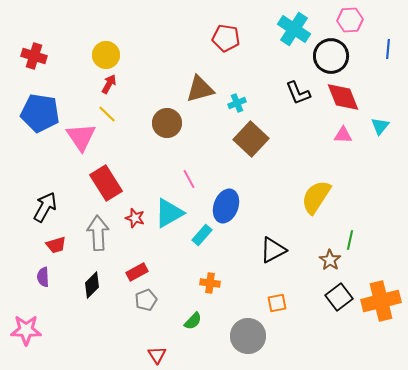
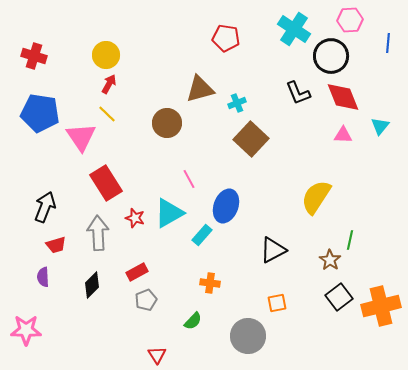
blue line at (388, 49): moved 6 px up
black arrow at (45, 207): rotated 8 degrees counterclockwise
orange cross at (381, 301): moved 5 px down
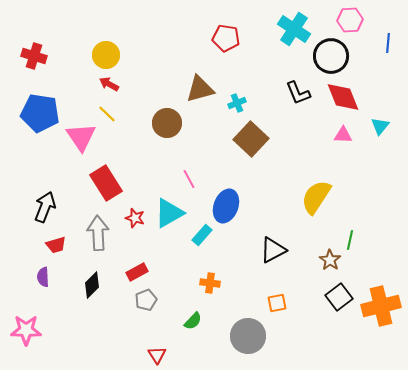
red arrow at (109, 84): rotated 90 degrees counterclockwise
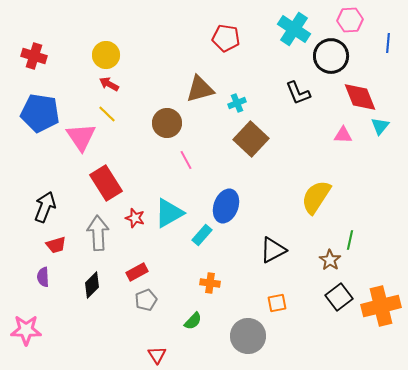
red diamond at (343, 97): moved 17 px right
pink line at (189, 179): moved 3 px left, 19 px up
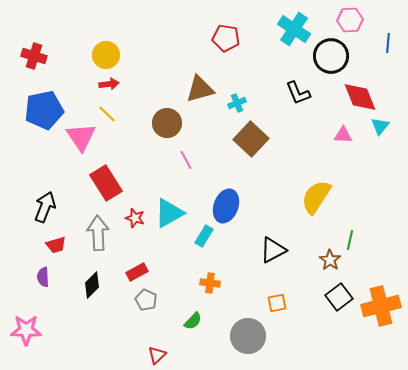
red arrow at (109, 84): rotated 144 degrees clockwise
blue pentagon at (40, 113): moved 4 px right, 3 px up; rotated 21 degrees counterclockwise
cyan rectangle at (202, 235): moved 2 px right, 1 px down; rotated 10 degrees counterclockwise
gray pentagon at (146, 300): rotated 25 degrees counterclockwise
red triangle at (157, 355): rotated 18 degrees clockwise
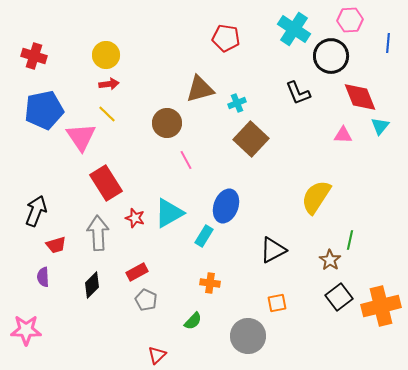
black arrow at (45, 207): moved 9 px left, 4 px down
